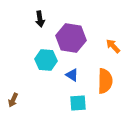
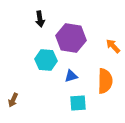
blue triangle: moved 1 px left, 1 px down; rotated 48 degrees counterclockwise
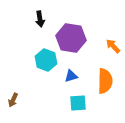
cyan hexagon: rotated 15 degrees clockwise
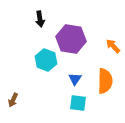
purple hexagon: moved 1 px down
blue triangle: moved 4 px right, 3 px down; rotated 40 degrees counterclockwise
cyan square: rotated 12 degrees clockwise
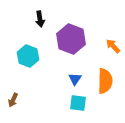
purple hexagon: rotated 12 degrees clockwise
cyan hexagon: moved 18 px left, 4 px up
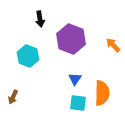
orange arrow: moved 1 px up
orange semicircle: moved 3 px left, 12 px down
brown arrow: moved 3 px up
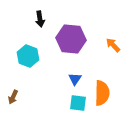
purple hexagon: rotated 16 degrees counterclockwise
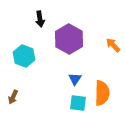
purple hexagon: moved 2 px left; rotated 24 degrees clockwise
cyan hexagon: moved 4 px left
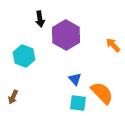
purple hexagon: moved 3 px left, 4 px up
blue triangle: rotated 16 degrees counterclockwise
orange semicircle: rotated 45 degrees counterclockwise
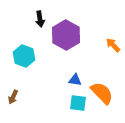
blue triangle: moved 1 px down; rotated 40 degrees counterclockwise
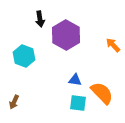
brown arrow: moved 1 px right, 5 px down
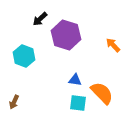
black arrow: rotated 56 degrees clockwise
purple hexagon: rotated 12 degrees counterclockwise
